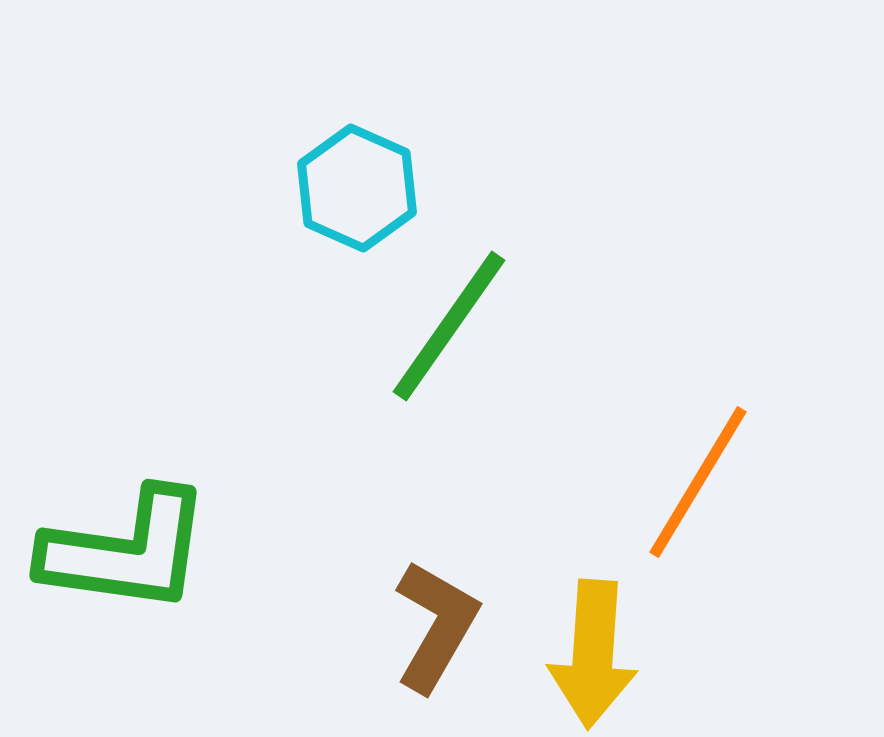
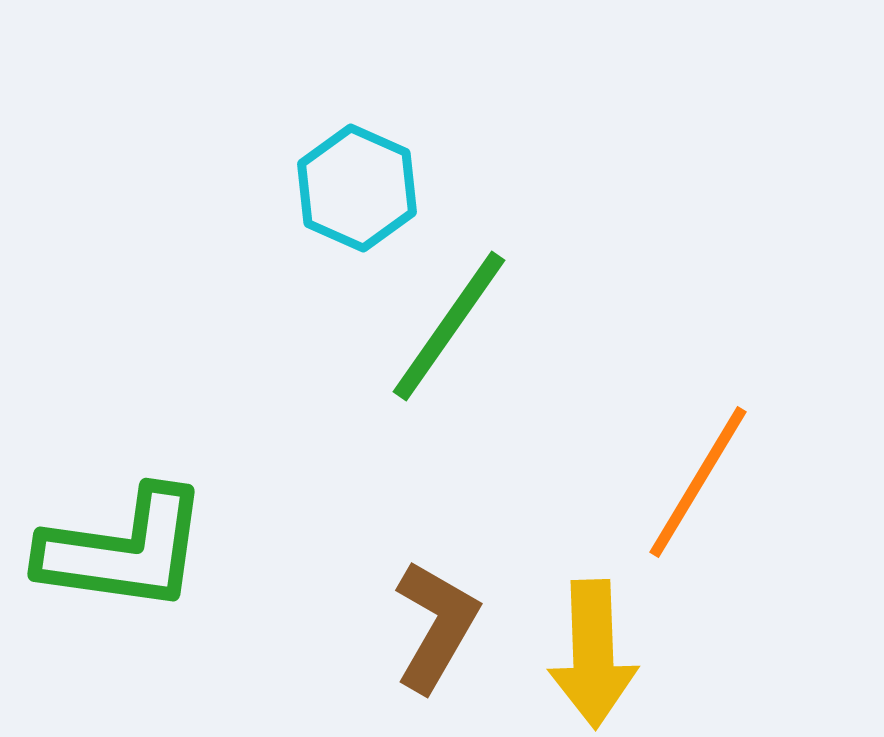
green L-shape: moved 2 px left, 1 px up
yellow arrow: rotated 6 degrees counterclockwise
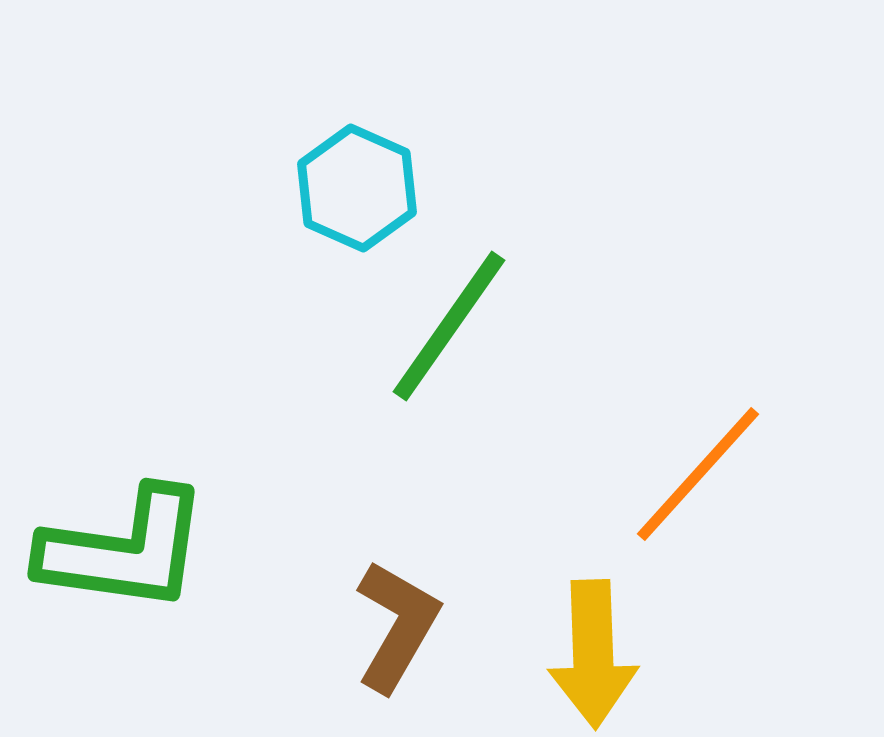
orange line: moved 8 px up; rotated 11 degrees clockwise
brown L-shape: moved 39 px left
